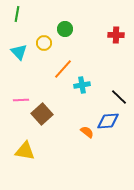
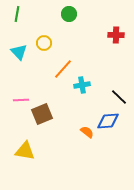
green circle: moved 4 px right, 15 px up
brown square: rotated 20 degrees clockwise
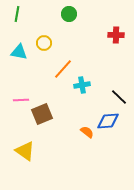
cyan triangle: rotated 36 degrees counterclockwise
yellow triangle: rotated 25 degrees clockwise
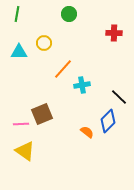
red cross: moved 2 px left, 2 px up
cyan triangle: rotated 12 degrees counterclockwise
pink line: moved 24 px down
blue diamond: rotated 40 degrees counterclockwise
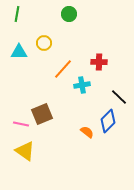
red cross: moved 15 px left, 29 px down
pink line: rotated 14 degrees clockwise
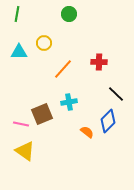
cyan cross: moved 13 px left, 17 px down
black line: moved 3 px left, 3 px up
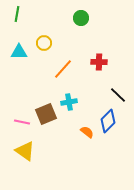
green circle: moved 12 px right, 4 px down
black line: moved 2 px right, 1 px down
brown square: moved 4 px right
pink line: moved 1 px right, 2 px up
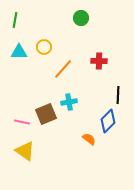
green line: moved 2 px left, 6 px down
yellow circle: moved 4 px down
red cross: moved 1 px up
black line: rotated 48 degrees clockwise
orange semicircle: moved 2 px right, 7 px down
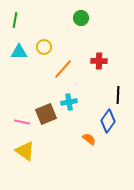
blue diamond: rotated 10 degrees counterclockwise
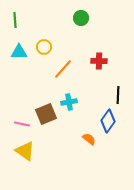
green line: rotated 14 degrees counterclockwise
pink line: moved 2 px down
